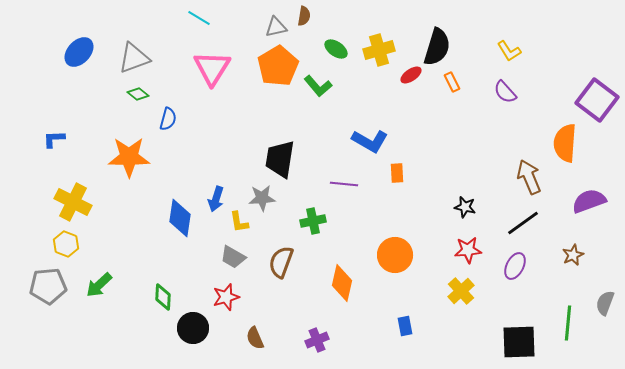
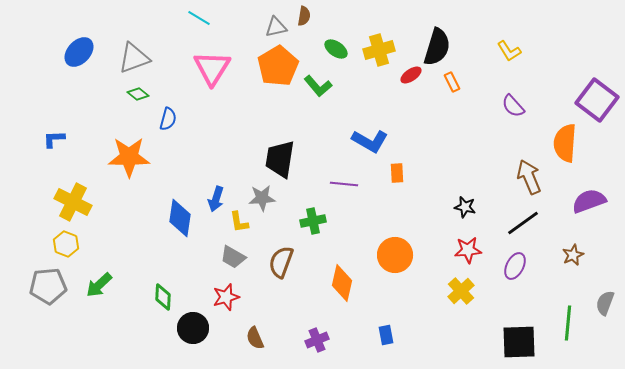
purple semicircle at (505, 92): moved 8 px right, 14 px down
blue rectangle at (405, 326): moved 19 px left, 9 px down
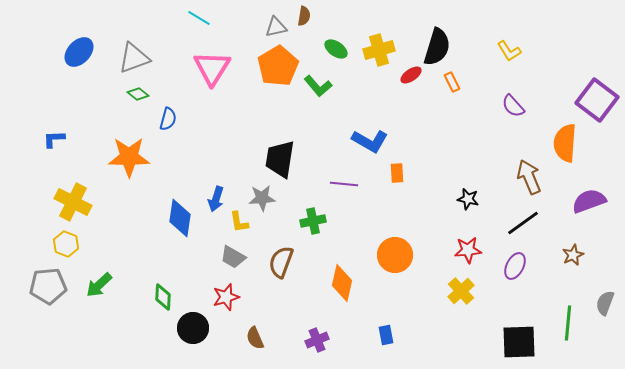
black star at (465, 207): moved 3 px right, 8 px up
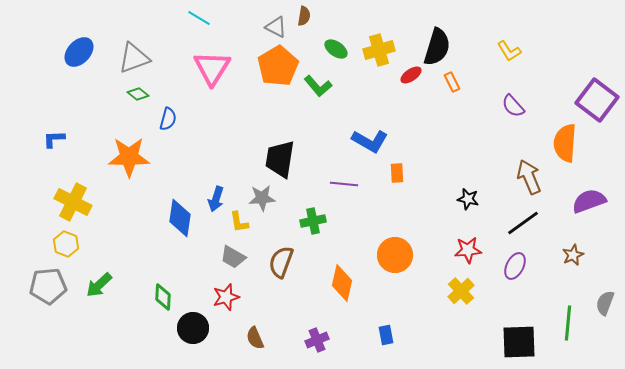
gray triangle at (276, 27): rotated 40 degrees clockwise
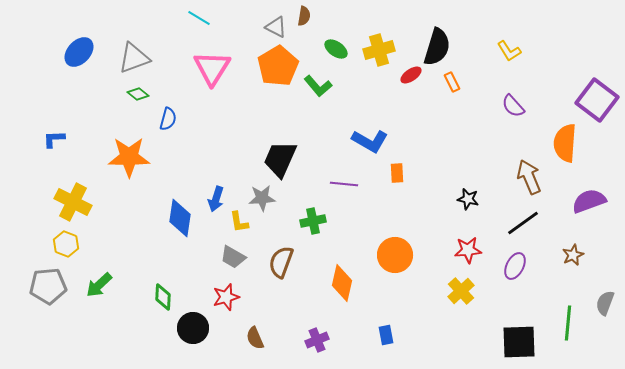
black trapezoid at (280, 159): rotated 15 degrees clockwise
